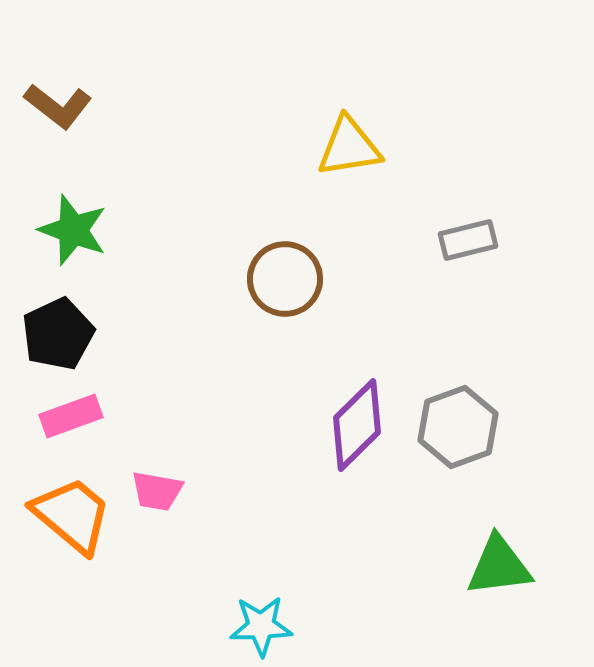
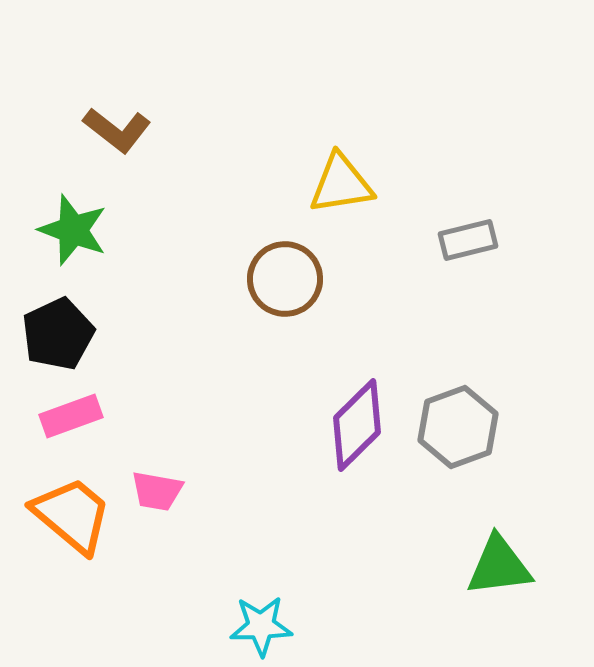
brown L-shape: moved 59 px right, 24 px down
yellow triangle: moved 8 px left, 37 px down
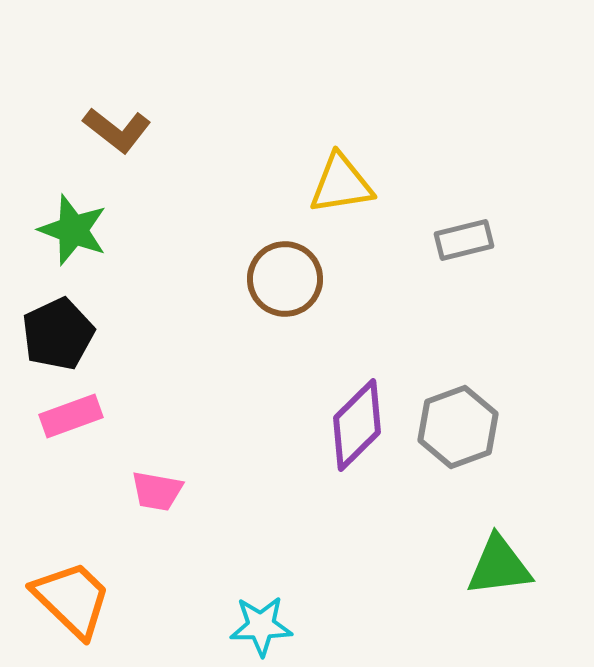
gray rectangle: moved 4 px left
orange trapezoid: moved 84 px down; rotated 4 degrees clockwise
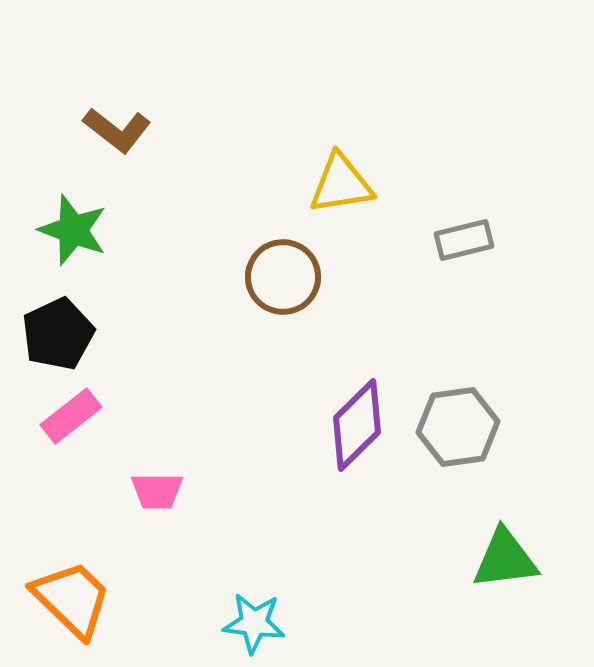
brown circle: moved 2 px left, 2 px up
pink rectangle: rotated 18 degrees counterclockwise
gray hexagon: rotated 12 degrees clockwise
pink trapezoid: rotated 10 degrees counterclockwise
green triangle: moved 6 px right, 7 px up
cyan star: moved 7 px left, 3 px up; rotated 8 degrees clockwise
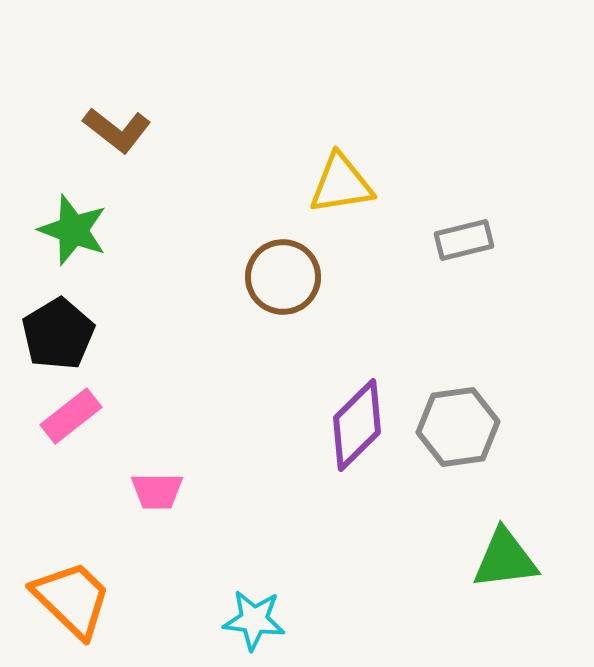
black pentagon: rotated 6 degrees counterclockwise
cyan star: moved 3 px up
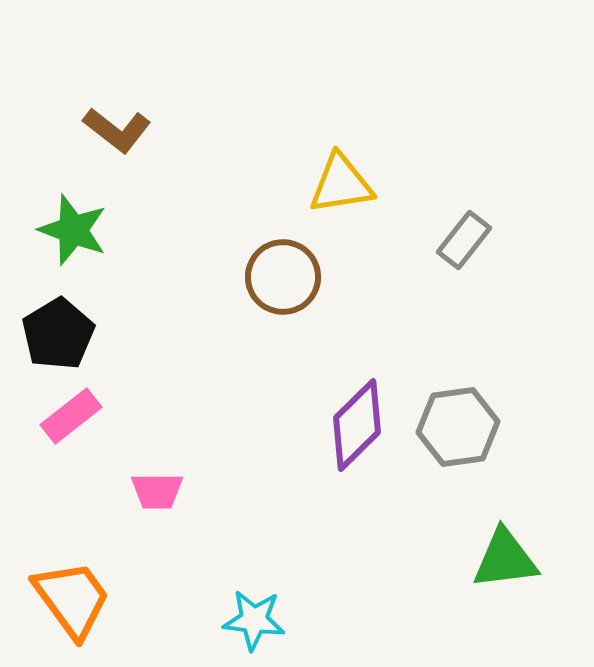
gray rectangle: rotated 38 degrees counterclockwise
orange trapezoid: rotated 10 degrees clockwise
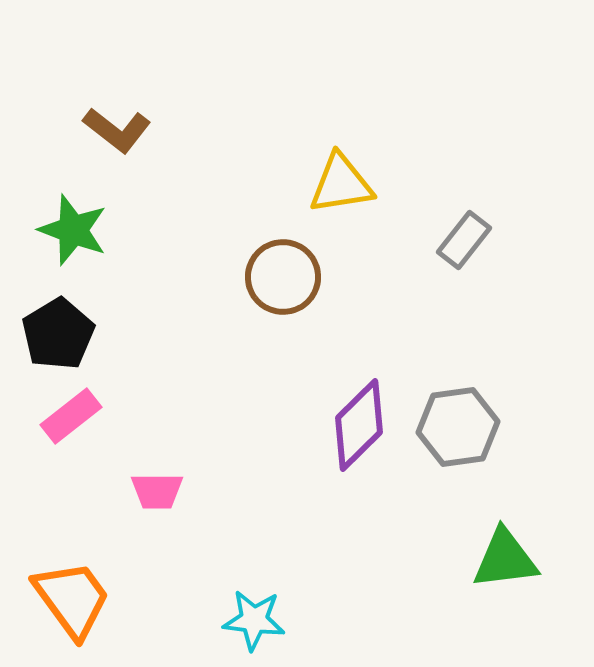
purple diamond: moved 2 px right
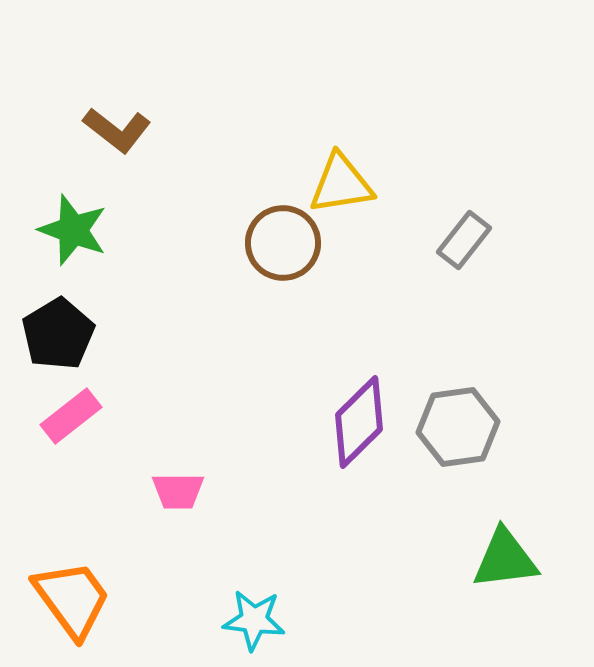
brown circle: moved 34 px up
purple diamond: moved 3 px up
pink trapezoid: moved 21 px right
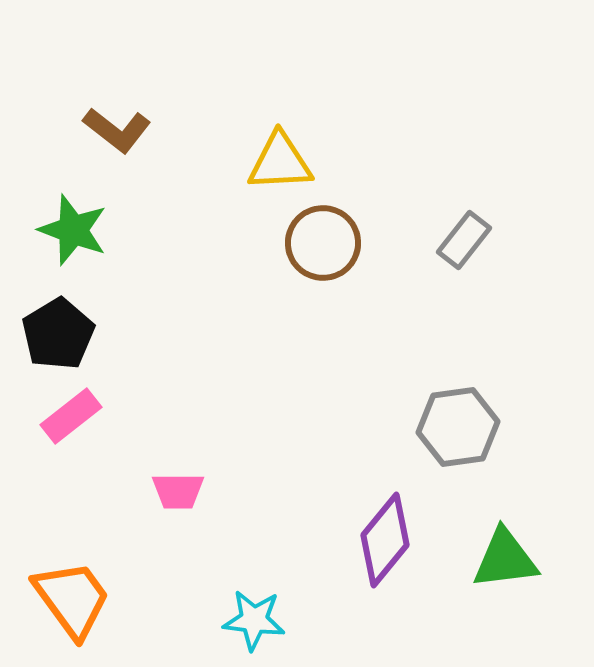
yellow triangle: moved 61 px left, 22 px up; rotated 6 degrees clockwise
brown circle: moved 40 px right
purple diamond: moved 26 px right, 118 px down; rotated 6 degrees counterclockwise
